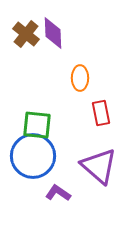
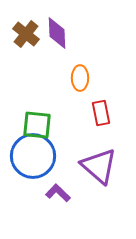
purple diamond: moved 4 px right
purple L-shape: rotated 10 degrees clockwise
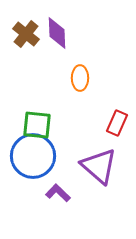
red rectangle: moved 16 px right, 10 px down; rotated 35 degrees clockwise
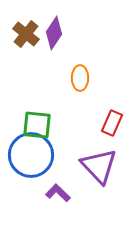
purple diamond: moved 3 px left; rotated 36 degrees clockwise
red rectangle: moved 5 px left
blue circle: moved 2 px left, 1 px up
purple triangle: rotated 6 degrees clockwise
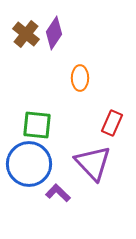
blue circle: moved 2 px left, 9 px down
purple triangle: moved 6 px left, 3 px up
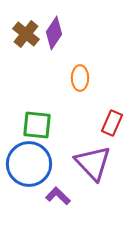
purple L-shape: moved 3 px down
